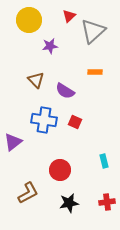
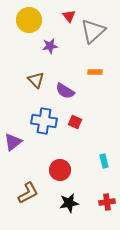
red triangle: rotated 24 degrees counterclockwise
blue cross: moved 1 px down
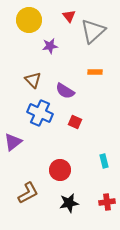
brown triangle: moved 3 px left
blue cross: moved 4 px left, 8 px up; rotated 15 degrees clockwise
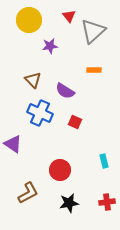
orange rectangle: moved 1 px left, 2 px up
purple triangle: moved 2 px down; rotated 48 degrees counterclockwise
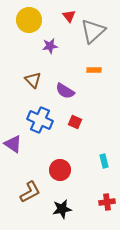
blue cross: moved 7 px down
brown L-shape: moved 2 px right, 1 px up
black star: moved 7 px left, 6 px down
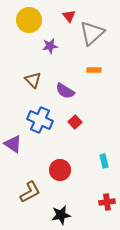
gray triangle: moved 1 px left, 2 px down
red square: rotated 24 degrees clockwise
black star: moved 1 px left, 6 px down
